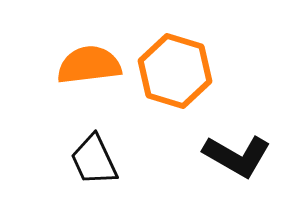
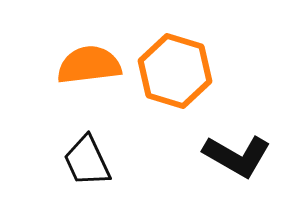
black trapezoid: moved 7 px left, 1 px down
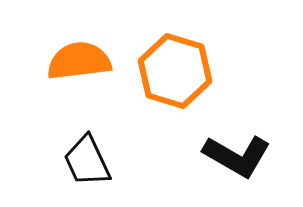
orange semicircle: moved 10 px left, 4 px up
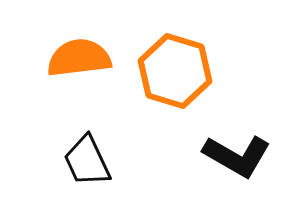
orange semicircle: moved 3 px up
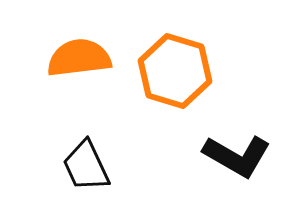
black trapezoid: moved 1 px left, 5 px down
